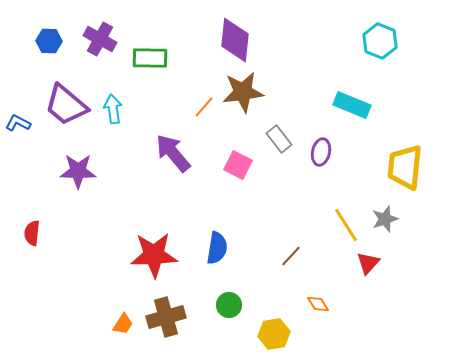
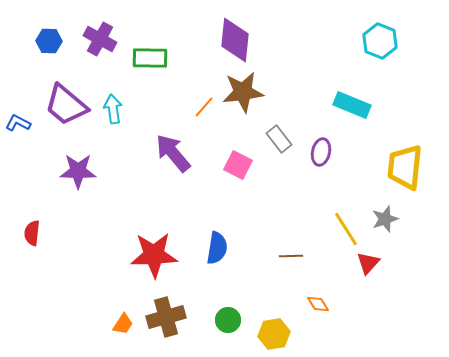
yellow line: moved 4 px down
brown line: rotated 45 degrees clockwise
green circle: moved 1 px left, 15 px down
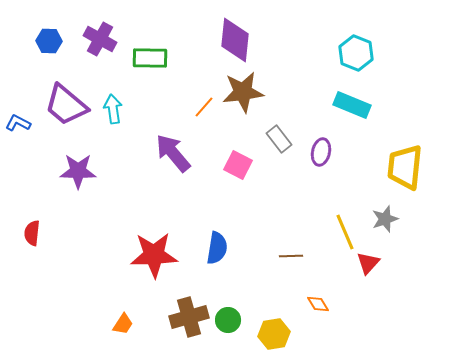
cyan hexagon: moved 24 px left, 12 px down
yellow line: moved 1 px left, 3 px down; rotated 9 degrees clockwise
brown cross: moved 23 px right
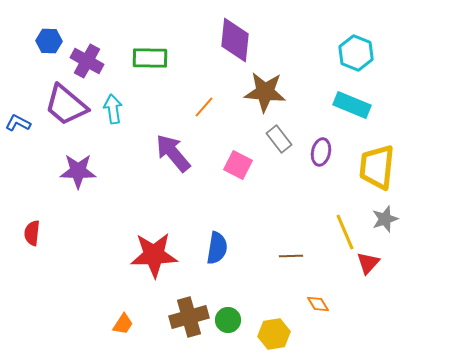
purple cross: moved 13 px left, 22 px down
brown star: moved 22 px right; rotated 12 degrees clockwise
yellow trapezoid: moved 28 px left
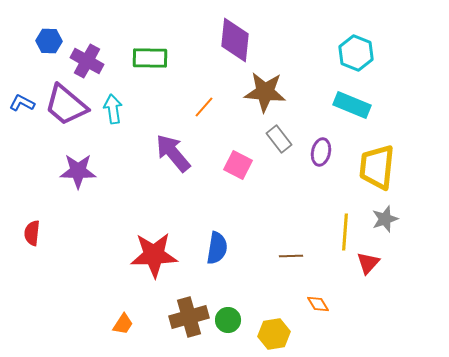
blue L-shape: moved 4 px right, 20 px up
yellow line: rotated 27 degrees clockwise
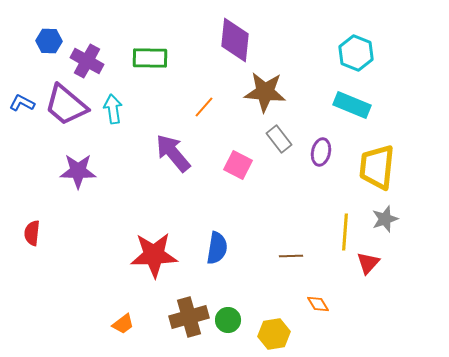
orange trapezoid: rotated 20 degrees clockwise
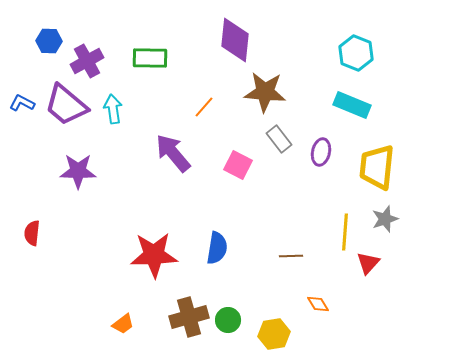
purple cross: rotated 32 degrees clockwise
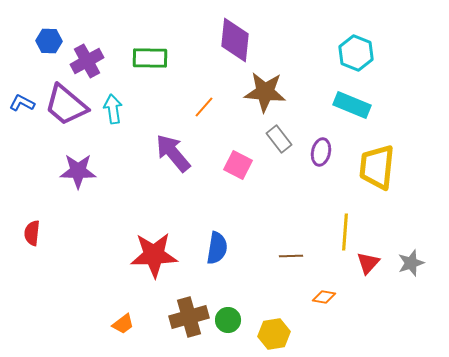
gray star: moved 26 px right, 44 px down
orange diamond: moved 6 px right, 7 px up; rotated 50 degrees counterclockwise
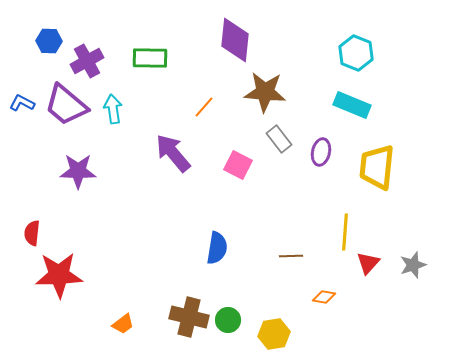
red star: moved 95 px left, 20 px down
gray star: moved 2 px right, 2 px down
brown cross: rotated 30 degrees clockwise
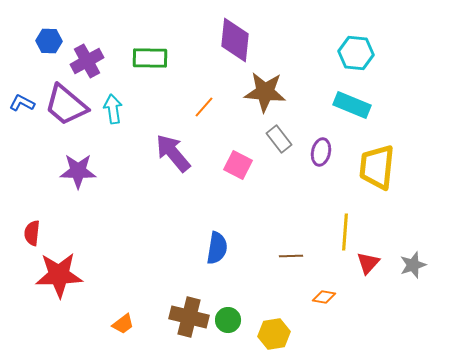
cyan hexagon: rotated 16 degrees counterclockwise
